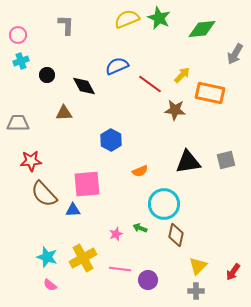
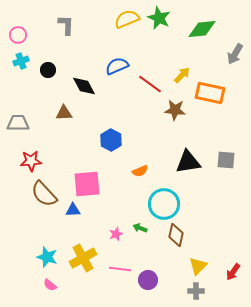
black circle: moved 1 px right, 5 px up
gray square: rotated 18 degrees clockwise
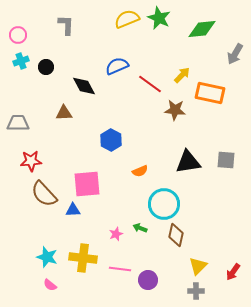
black circle: moved 2 px left, 3 px up
yellow cross: rotated 36 degrees clockwise
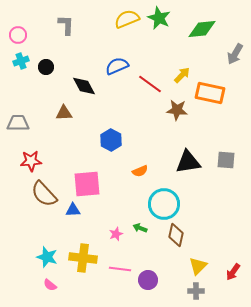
brown star: moved 2 px right
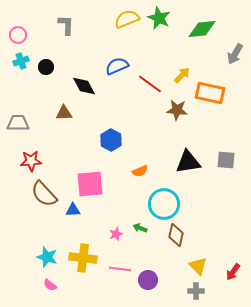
pink square: moved 3 px right
yellow triangle: rotated 30 degrees counterclockwise
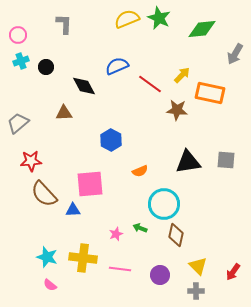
gray L-shape: moved 2 px left, 1 px up
gray trapezoid: rotated 40 degrees counterclockwise
purple circle: moved 12 px right, 5 px up
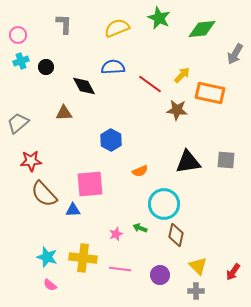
yellow semicircle: moved 10 px left, 9 px down
blue semicircle: moved 4 px left, 1 px down; rotated 20 degrees clockwise
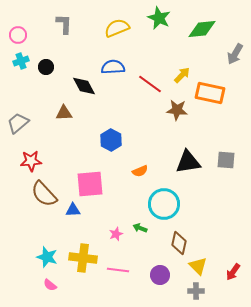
brown diamond: moved 3 px right, 8 px down
pink line: moved 2 px left, 1 px down
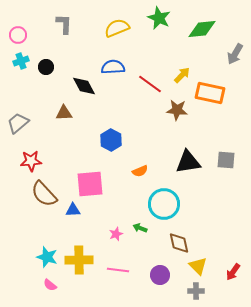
brown diamond: rotated 25 degrees counterclockwise
yellow cross: moved 4 px left, 2 px down; rotated 8 degrees counterclockwise
